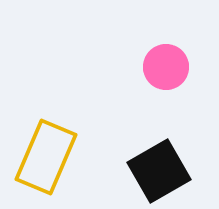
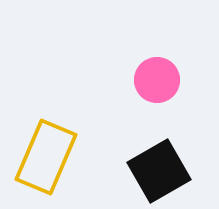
pink circle: moved 9 px left, 13 px down
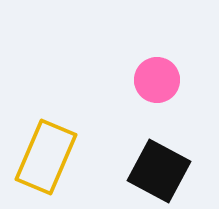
black square: rotated 32 degrees counterclockwise
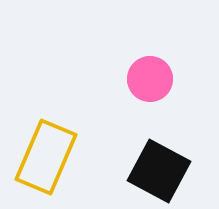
pink circle: moved 7 px left, 1 px up
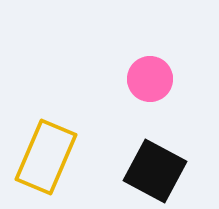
black square: moved 4 px left
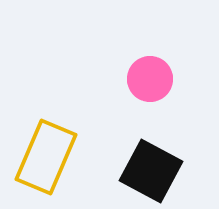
black square: moved 4 px left
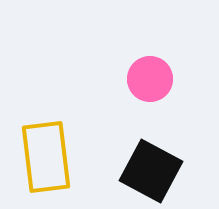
yellow rectangle: rotated 30 degrees counterclockwise
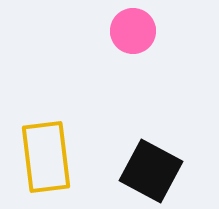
pink circle: moved 17 px left, 48 px up
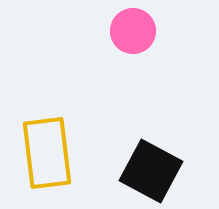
yellow rectangle: moved 1 px right, 4 px up
